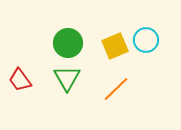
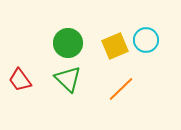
green triangle: moved 1 px right, 1 px down; rotated 16 degrees counterclockwise
orange line: moved 5 px right
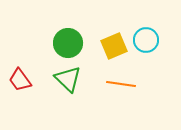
yellow square: moved 1 px left
orange line: moved 5 px up; rotated 52 degrees clockwise
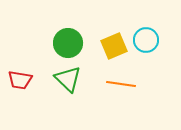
red trapezoid: rotated 45 degrees counterclockwise
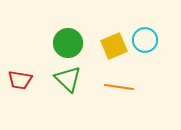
cyan circle: moved 1 px left
orange line: moved 2 px left, 3 px down
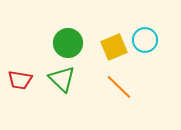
yellow square: moved 1 px down
green triangle: moved 6 px left
orange line: rotated 36 degrees clockwise
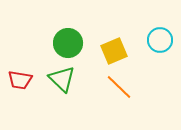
cyan circle: moved 15 px right
yellow square: moved 4 px down
